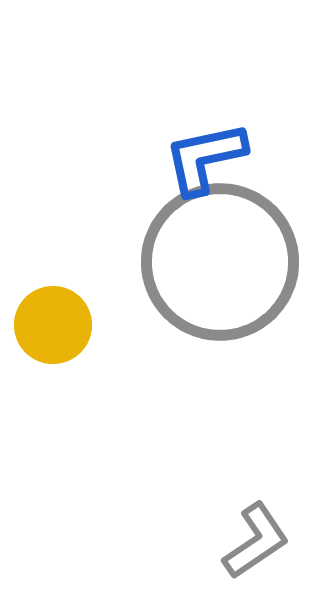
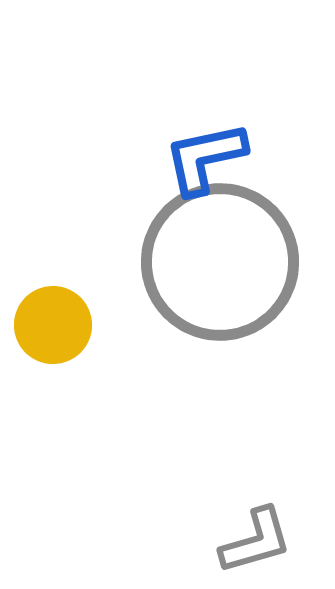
gray L-shape: rotated 18 degrees clockwise
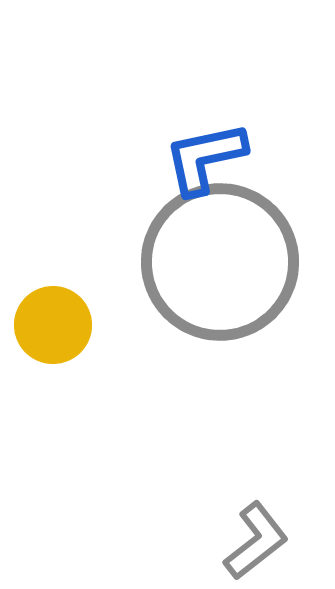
gray L-shape: rotated 22 degrees counterclockwise
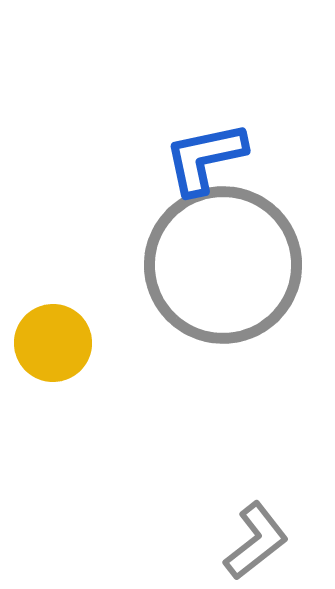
gray circle: moved 3 px right, 3 px down
yellow circle: moved 18 px down
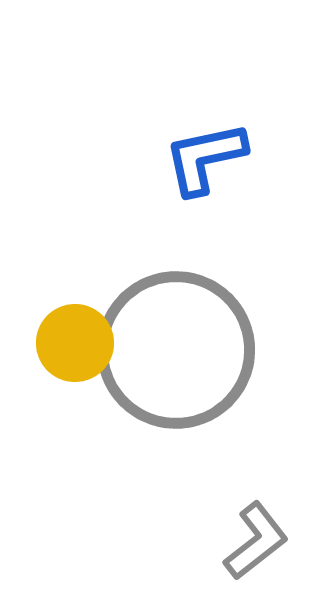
gray circle: moved 47 px left, 85 px down
yellow circle: moved 22 px right
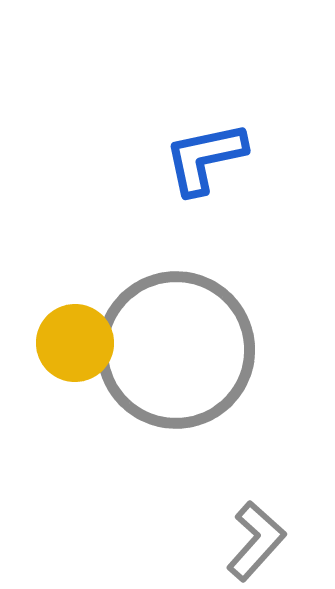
gray L-shape: rotated 10 degrees counterclockwise
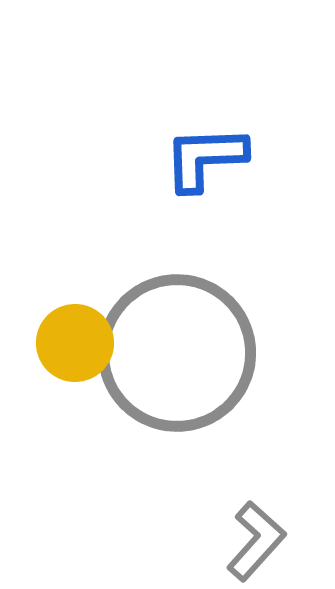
blue L-shape: rotated 10 degrees clockwise
gray circle: moved 1 px right, 3 px down
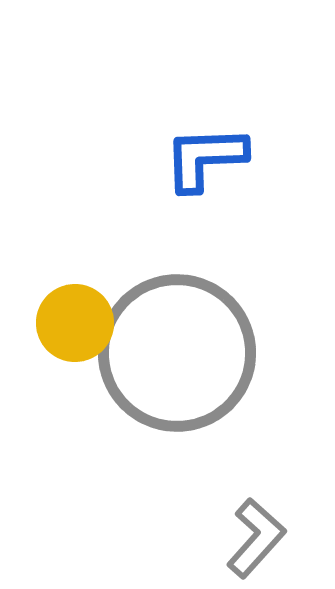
yellow circle: moved 20 px up
gray L-shape: moved 3 px up
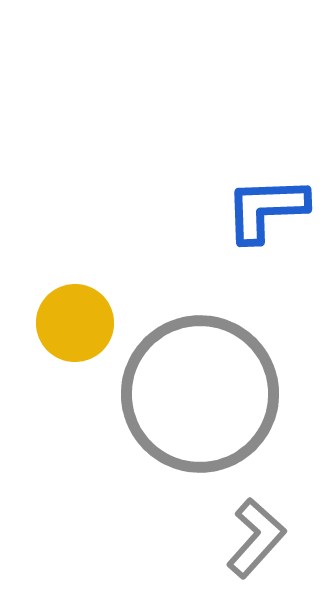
blue L-shape: moved 61 px right, 51 px down
gray circle: moved 23 px right, 41 px down
